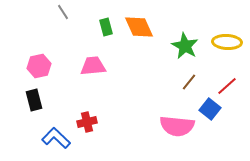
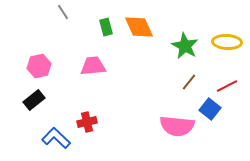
red line: rotated 15 degrees clockwise
black rectangle: rotated 65 degrees clockwise
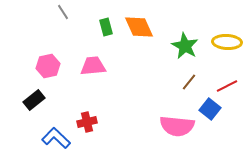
pink hexagon: moved 9 px right
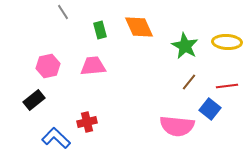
green rectangle: moved 6 px left, 3 px down
red line: rotated 20 degrees clockwise
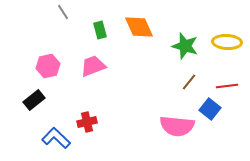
green star: rotated 12 degrees counterclockwise
pink trapezoid: rotated 16 degrees counterclockwise
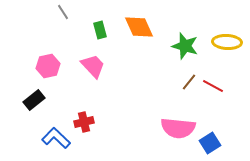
pink trapezoid: rotated 68 degrees clockwise
red line: moved 14 px left; rotated 35 degrees clockwise
blue square: moved 34 px down; rotated 20 degrees clockwise
red cross: moved 3 px left
pink semicircle: moved 1 px right, 2 px down
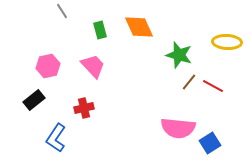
gray line: moved 1 px left, 1 px up
green star: moved 6 px left, 9 px down
red cross: moved 14 px up
blue L-shape: rotated 100 degrees counterclockwise
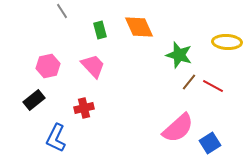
pink semicircle: rotated 48 degrees counterclockwise
blue L-shape: rotated 8 degrees counterclockwise
